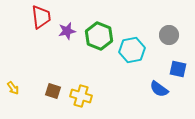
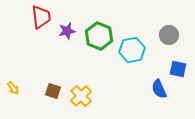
blue semicircle: rotated 30 degrees clockwise
yellow cross: rotated 30 degrees clockwise
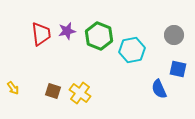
red trapezoid: moved 17 px down
gray circle: moved 5 px right
yellow cross: moved 1 px left, 3 px up; rotated 10 degrees counterclockwise
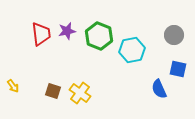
yellow arrow: moved 2 px up
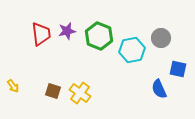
gray circle: moved 13 px left, 3 px down
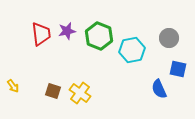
gray circle: moved 8 px right
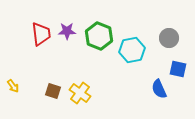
purple star: rotated 12 degrees clockwise
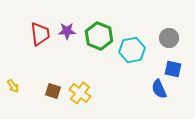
red trapezoid: moved 1 px left
blue square: moved 5 px left
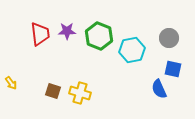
yellow arrow: moved 2 px left, 3 px up
yellow cross: rotated 20 degrees counterclockwise
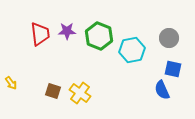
blue semicircle: moved 3 px right, 1 px down
yellow cross: rotated 20 degrees clockwise
